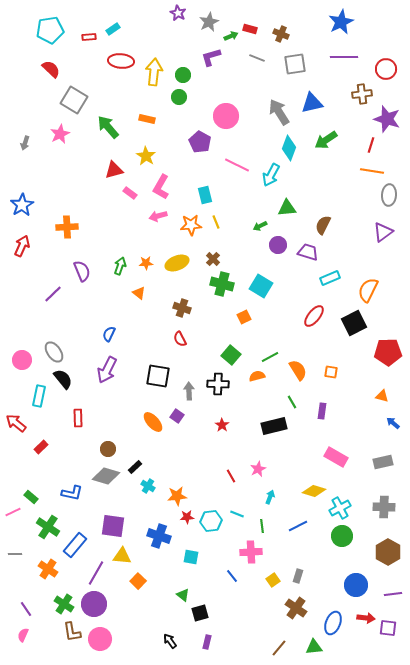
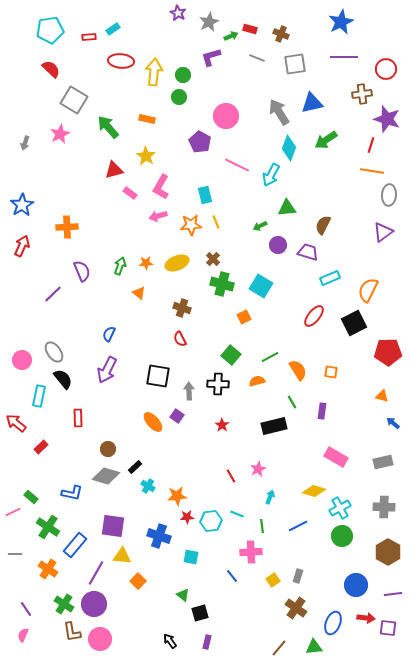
orange semicircle at (257, 376): moved 5 px down
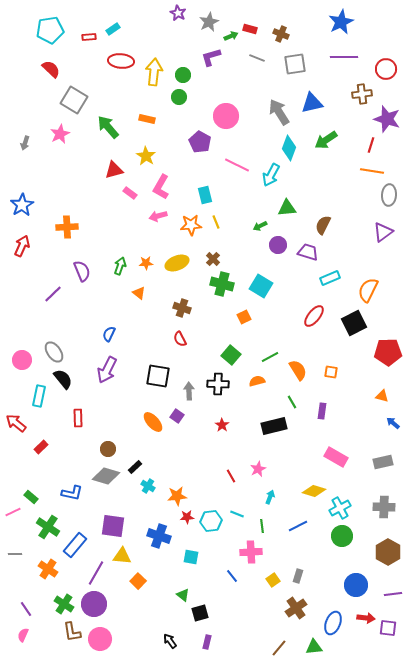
brown cross at (296, 608): rotated 20 degrees clockwise
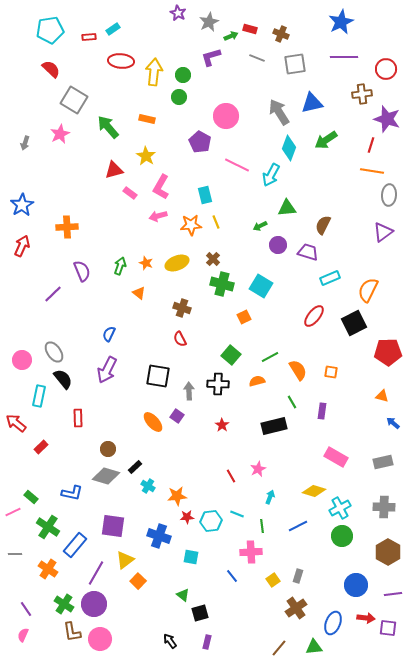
orange star at (146, 263): rotated 24 degrees clockwise
yellow triangle at (122, 556): moved 3 px right, 4 px down; rotated 42 degrees counterclockwise
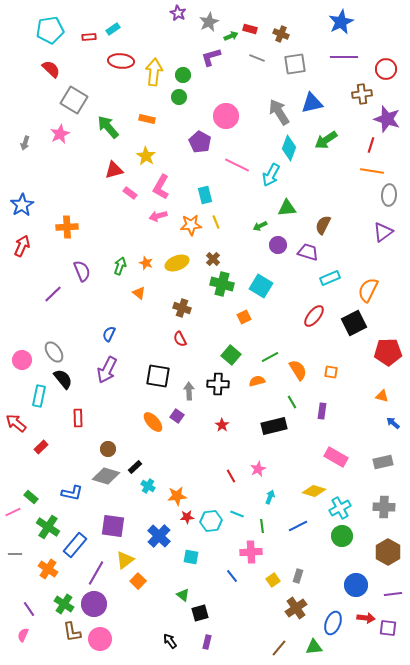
blue cross at (159, 536): rotated 25 degrees clockwise
purple line at (26, 609): moved 3 px right
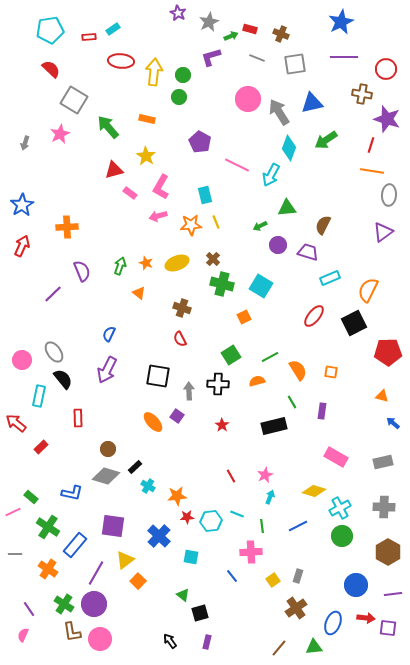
brown cross at (362, 94): rotated 18 degrees clockwise
pink circle at (226, 116): moved 22 px right, 17 px up
green square at (231, 355): rotated 18 degrees clockwise
pink star at (258, 469): moved 7 px right, 6 px down
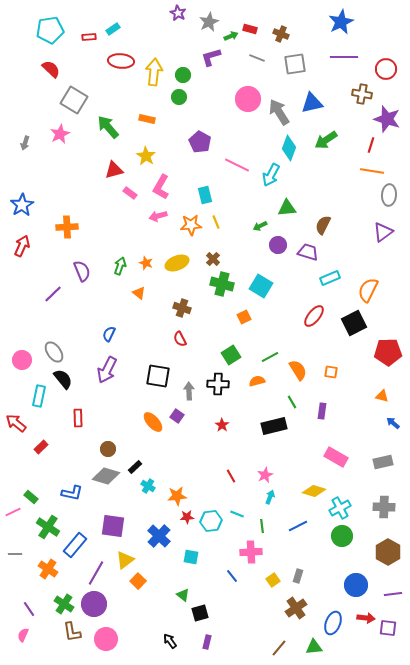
pink circle at (100, 639): moved 6 px right
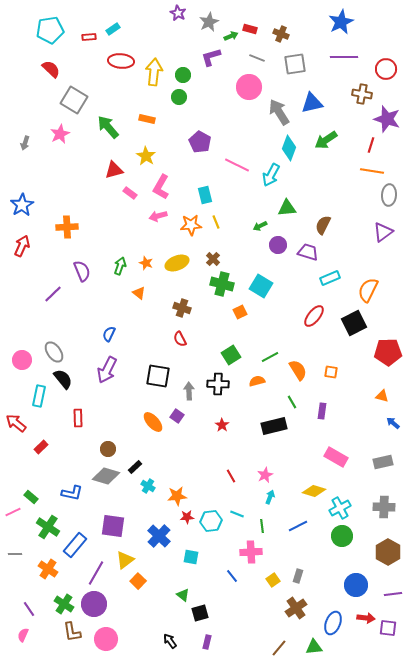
pink circle at (248, 99): moved 1 px right, 12 px up
orange square at (244, 317): moved 4 px left, 5 px up
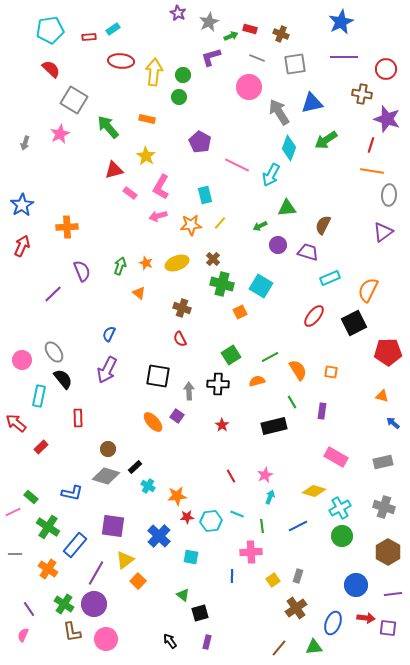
yellow line at (216, 222): moved 4 px right, 1 px down; rotated 64 degrees clockwise
gray cross at (384, 507): rotated 15 degrees clockwise
blue line at (232, 576): rotated 40 degrees clockwise
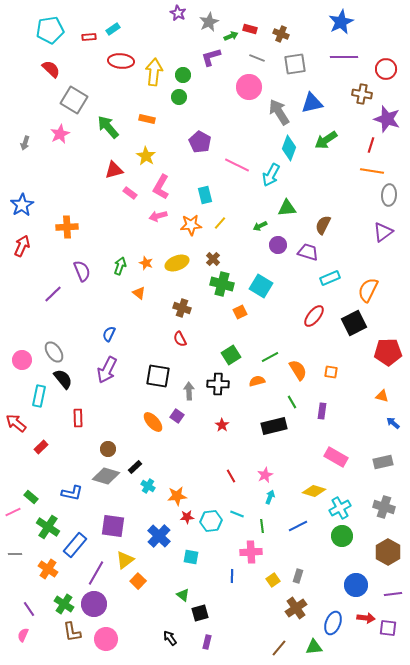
black arrow at (170, 641): moved 3 px up
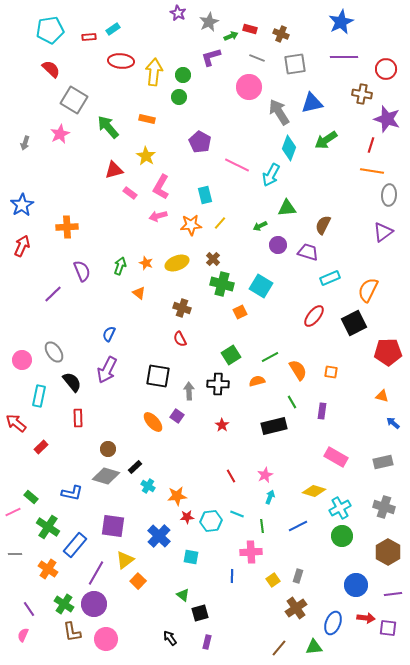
black semicircle at (63, 379): moved 9 px right, 3 px down
